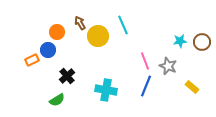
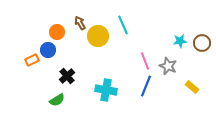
brown circle: moved 1 px down
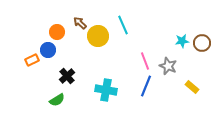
brown arrow: rotated 16 degrees counterclockwise
cyan star: moved 2 px right
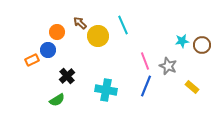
brown circle: moved 2 px down
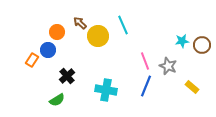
orange rectangle: rotated 32 degrees counterclockwise
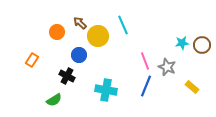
cyan star: moved 2 px down
blue circle: moved 31 px right, 5 px down
gray star: moved 1 px left, 1 px down
black cross: rotated 21 degrees counterclockwise
green semicircle: moved 3 px left
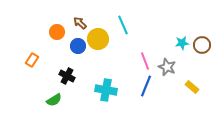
yellow circle: moved 3 px down
blue circle: moved 1 px left, 9 px up
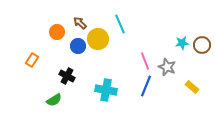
cyan line: moved 3 px left, 1 px up
